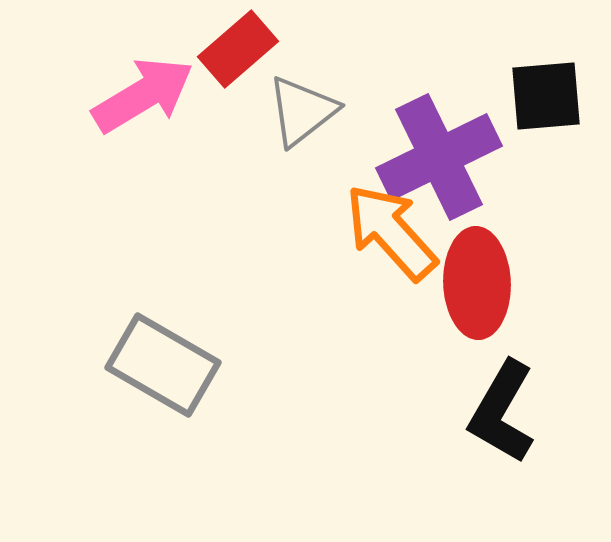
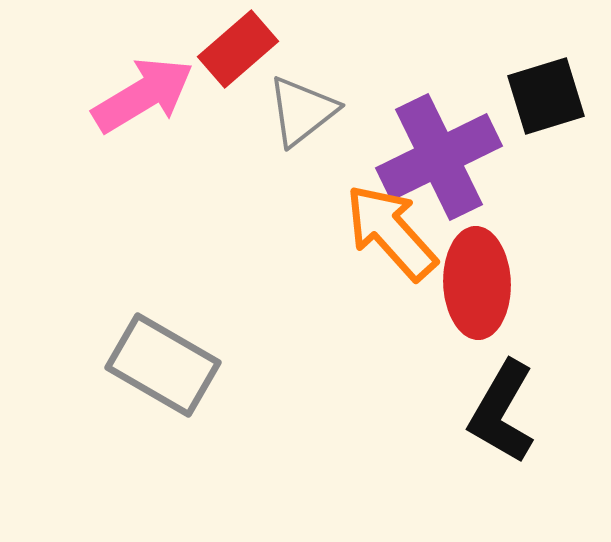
black square: rotated 12 degrees counterclockwise
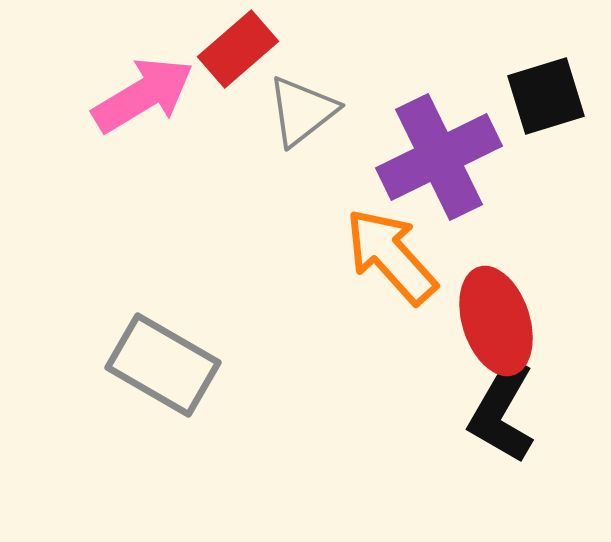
orange arrow: moved 24 px down
red ellipse: moved 19 px right, 38 px down; rotated 16 degrees counterclockwise
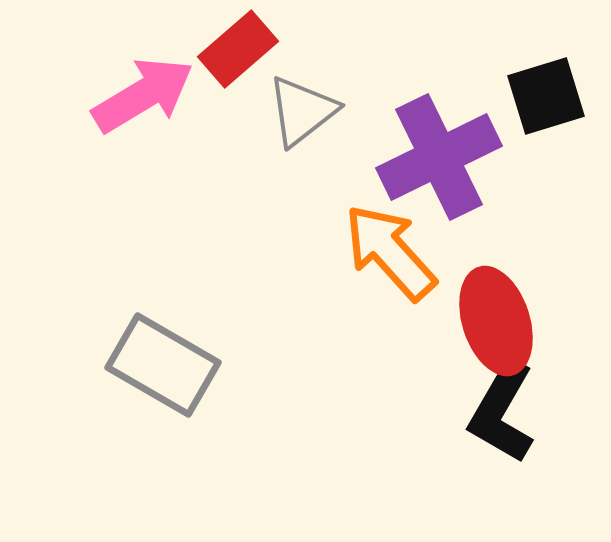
orange arrow: moved 1 px left, 4 px up
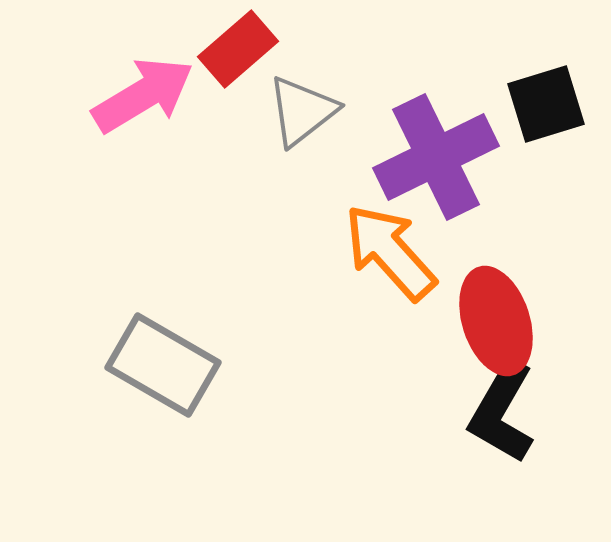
black square: moved 8 px down
purple cross: moved 3 px left
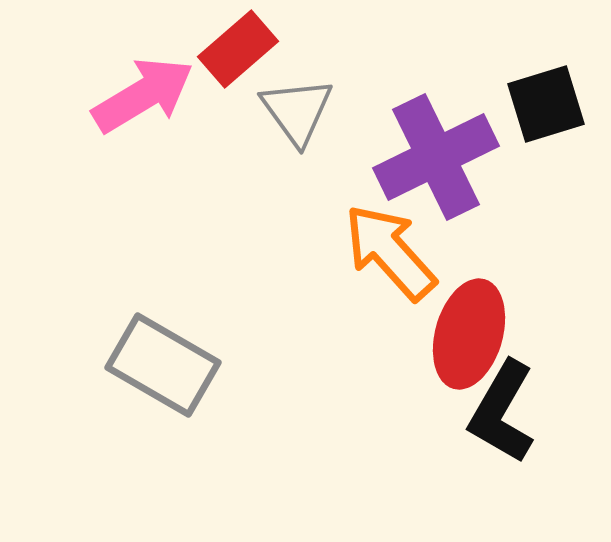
gray triangle: moved 5 px left; rotated 28 degrees counterclockwise
red ellipse: moved 27 px left, 13 px down; rotated 34 degrees clockwise
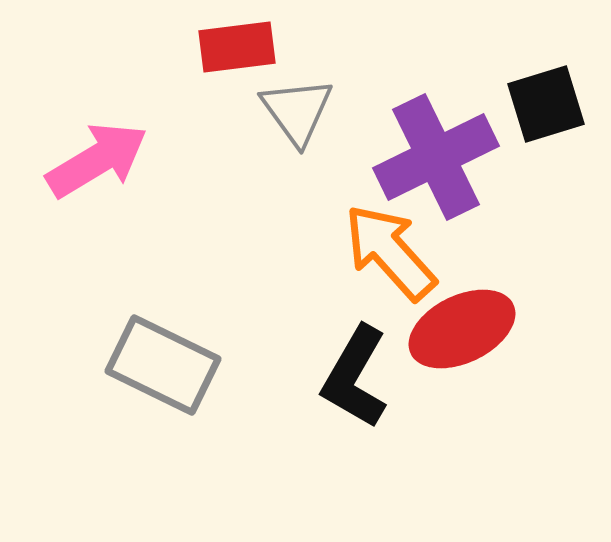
red rectangle: moved 1 px left, 2 px up; rotated 34 degrees clockwise
pink arrow: moved 46 px left, 65 px down
red ellipse: moved 7 px left, 5 px up; rotated 48 degrees clockwise
gray rectangle: rotated 4 degrees counterclockwise
black L-shape: moved 147 px left, 35 px up
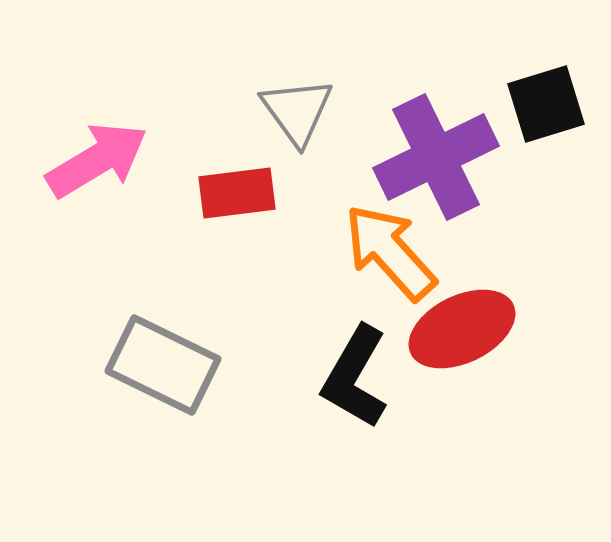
red rectangle: moved 146 px down
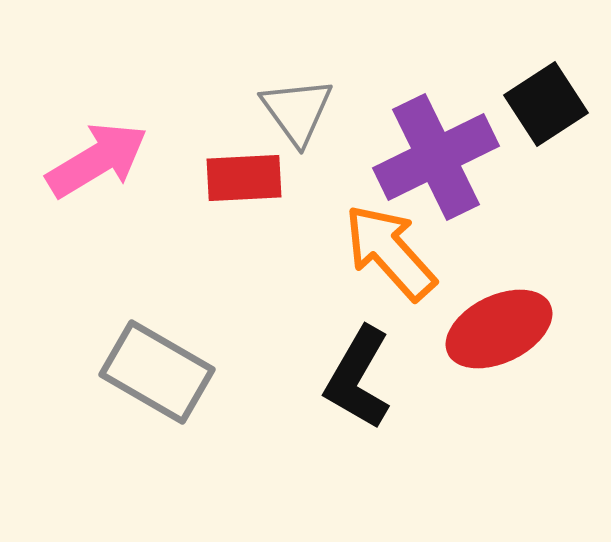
black square: rotated 16 degrees counterclockwise
red rectangle: moved 7 px right, 15 px up; rotated 4 degrees clockwise
red ellipse: moved 37 px right
gray rectangle: moved 6 px left, 7 px down; rotated 4 degrees clockwise
black L-shape: moved 3 px right, 1 px down
